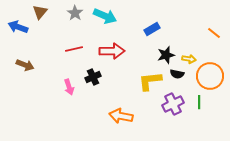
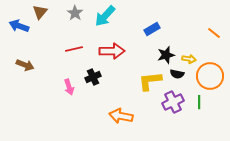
cyan arrow: rotated 110 degrees clockwise
blue arrow: moved 1 px right, 1 px up
purple cross: moved 2 px up
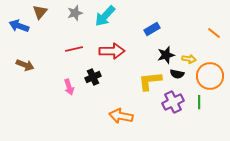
gray star: rotated 21 degrees clockwise
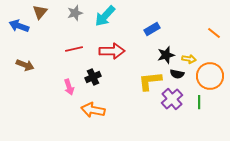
purple cross: moved 1 px left, 3 px up; rotated 15 degrees counterclockwise
orange arrow: moved 28 px left, 6 px up
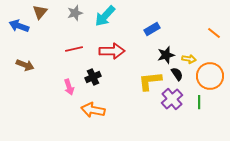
black semicircle: rotated 136 degrees counterclockwise
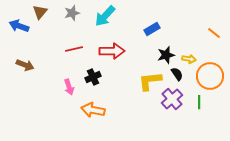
gray star: moved 3 px left
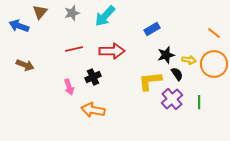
yellow arrow: moved 1 px down
orange circle: moved 4 px right, 12 px up
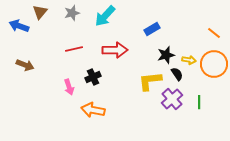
red arrow: moved 3 px right, 1 px up
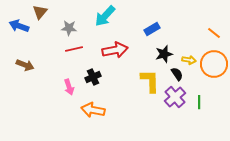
gray star: moved 3 px left, 15 px down; rotated 21 degrees clockwise
red arrow: rotated 10 degrees counterclockwise
black star: moved 2 px left, 1 px up
yellow L-shape: rotated 95 degrees clockwise
purple cross: moved 3 px right, 2 px up
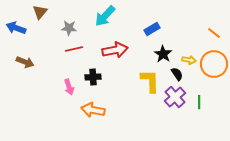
blue arrow: moved 3 px left, 2 px down
black star: moved 1 px left; rotated 24 degrees counterclockwise
brown arrow: moved 3 px up
black cross: rotated 21 degrees clockwise
